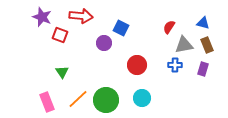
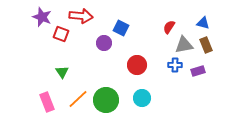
red square: moved 1 px right, 1 px up
brown rectangle: moved 1 px left
purple rectangle: moved 5 px left, 2 px down; rotated 56 degrees clockwise
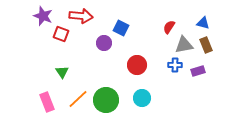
purple star: moved 1 px right, 1 px up
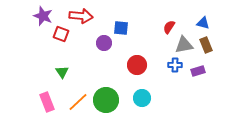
blue square: rotated 21 degrees counterclockwise
orange line: moved 3 px down
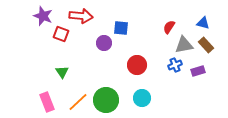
brown rectangle: rotated 21 degrees counterclockwise
blue cross: rotated 24 degrees counterclockwise
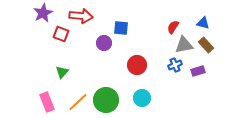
purple star: moved 3 px up; rotated 24 degrees clockwise
red semicircle: moved 4 px right
green triangle: rotated 16 degrees clockwise
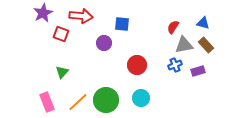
blue square: moved 1 px right, 4 px up
cyan circle: moved 1 px left
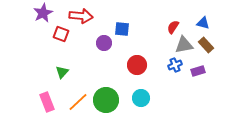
blue square: moved 5 px down
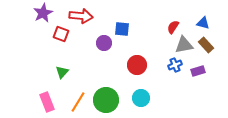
orange line: rotated 15 degrees counterclockwise
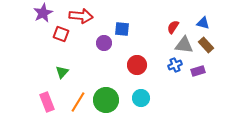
gray triangle: rotated 18 degrees clockwise
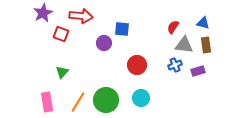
brown rectangle: rotated 35 degrees clockwise
pink rectangle: rotated 12 degrees clockwise
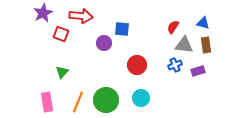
orange line: rotated 10 degrees counterclockwise
